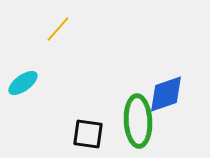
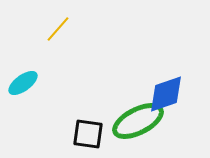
green ellipse: rotated 66 degrees clockwise
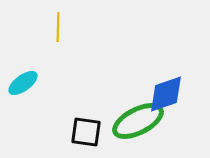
yellow line: moved 2 px up; rotated 40 degrees counterclockwise
black square: moved 2 px left, 2 px up
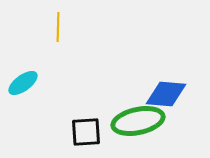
blue diamond: rotated 24 degrees clockwise
green ellipse: rotated 15 degrees clockwise
black square: rotated 12 degrees counterclockwise
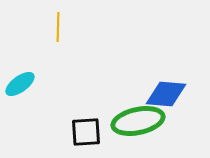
cyan ellipse: moved 3 px left, 1 px down
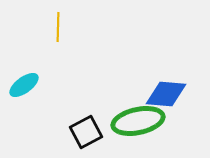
cyan ellipse: moved 4 px right, 1 px down
black square: rotated 24 degrees counterclockwise
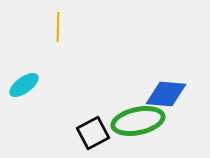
black square: moved 7 px right, 1 px down
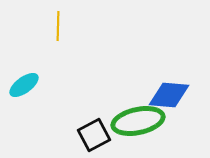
yellow line: moved 1 px up
blue diamond: moved 3 px right, 1 px down
black square: moved 1 px right, 2 px down
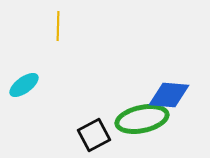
green ellipse: moved 4 px right, 2 px up
